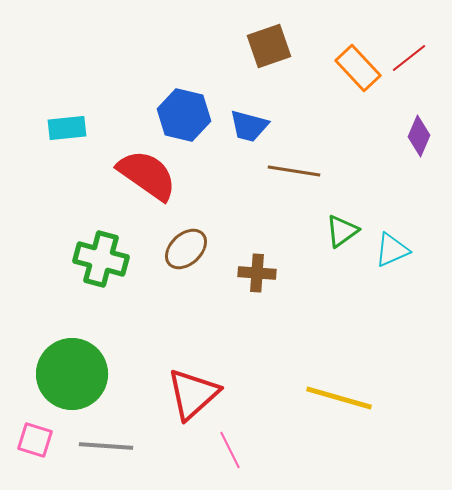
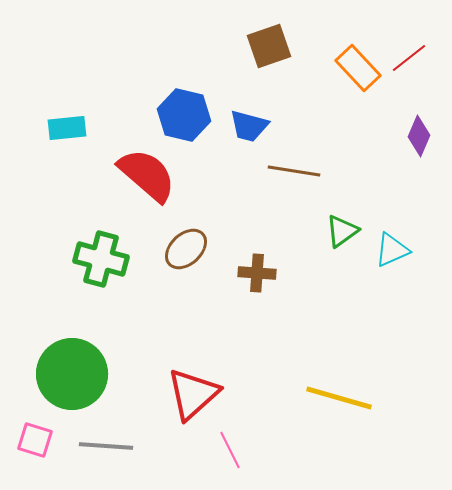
red semicircle: rotated 6 degrees clockwise
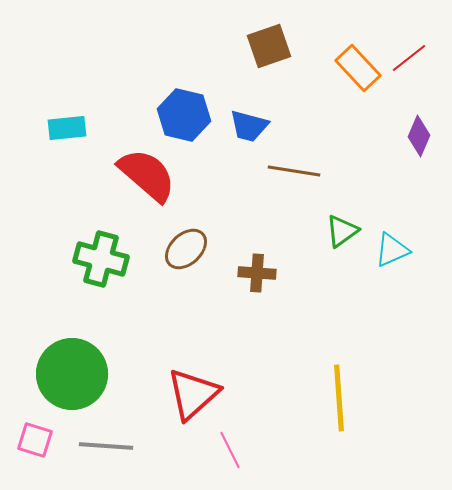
yellow line: rotated 70 degrees clockwise
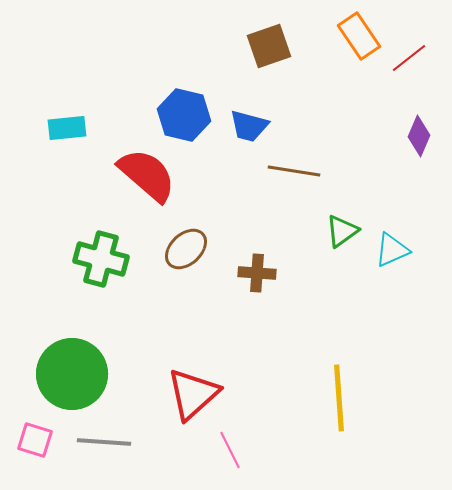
orange rectangle: moved 1 px right, 32 px up; rotated 9 degrees clockwise
gray line: moved 2 px left, 4 px up
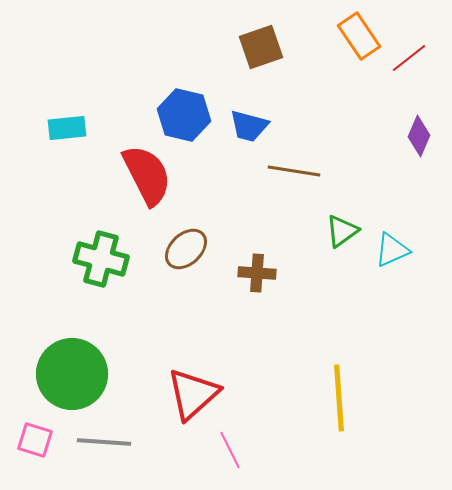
brown square: moved 8 px left, 1 px down
red semicircle: rotated 22 degrees clockwise
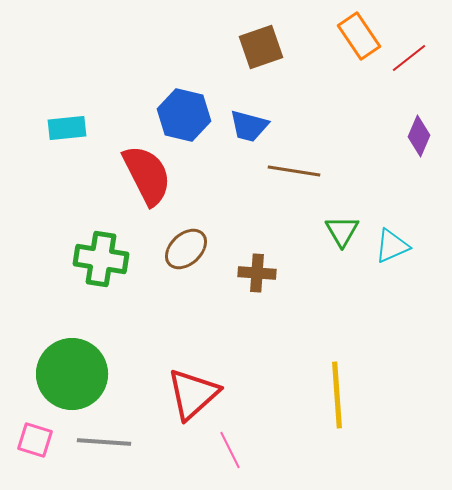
green triangle: rotated 24 degrees counterclockwise
cyan triangle: moved 4 px up
green cross: rotated 6 degrees counterclockwise
yellow line: moved 2 px left, 3 px up
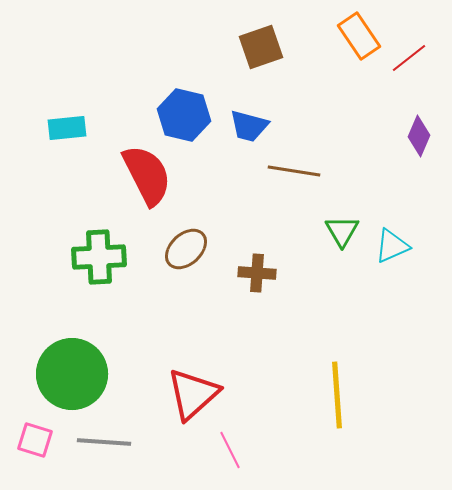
green cross: moved 2 px left, 2 px up; rotated 12 degrees counterclockwise
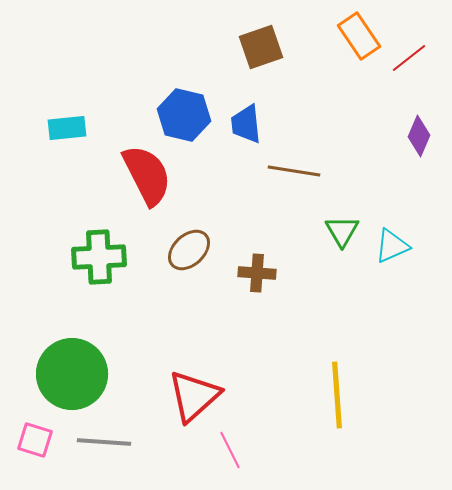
blue trapezoid: moved 3 px left, 2 px up; rotated 69 degrees clockwise
brown ellipse: moved 3 px right, 1 px down
red triangle: moved 1 px right, 2 px down
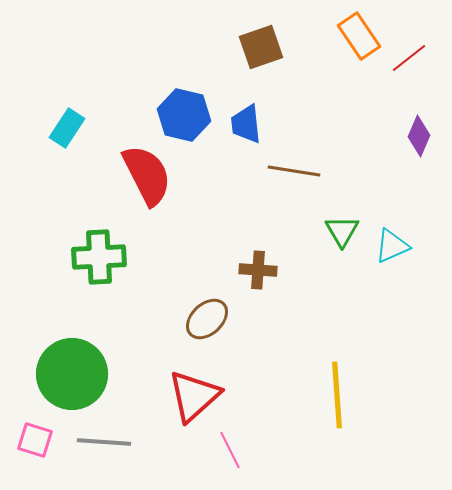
cyan rectangle: rotated 51 degrees counterclockwise
brown ellipse: moved 18 px right, 69 px down
brown cross: moved 1 px right, 3 px up
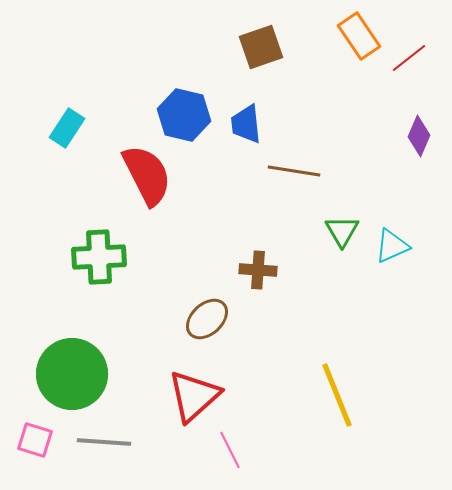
yellow line: rotated 18 degrees counterclockwise
